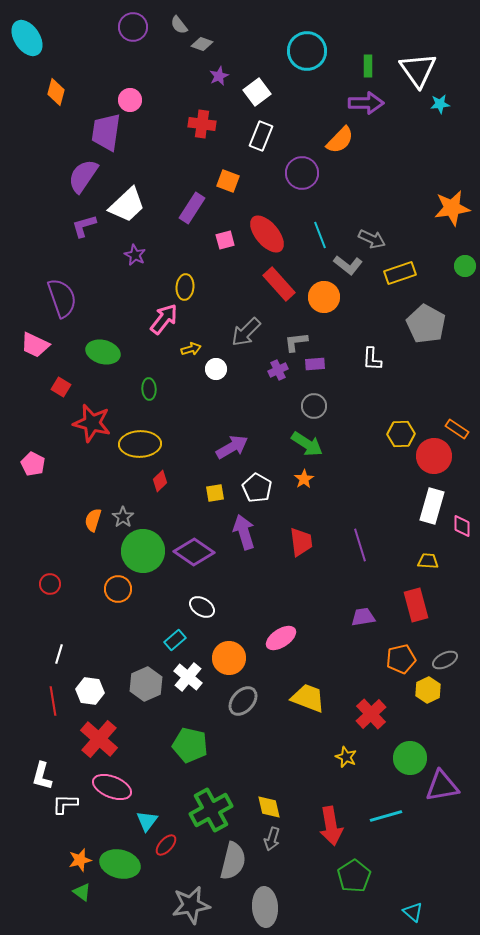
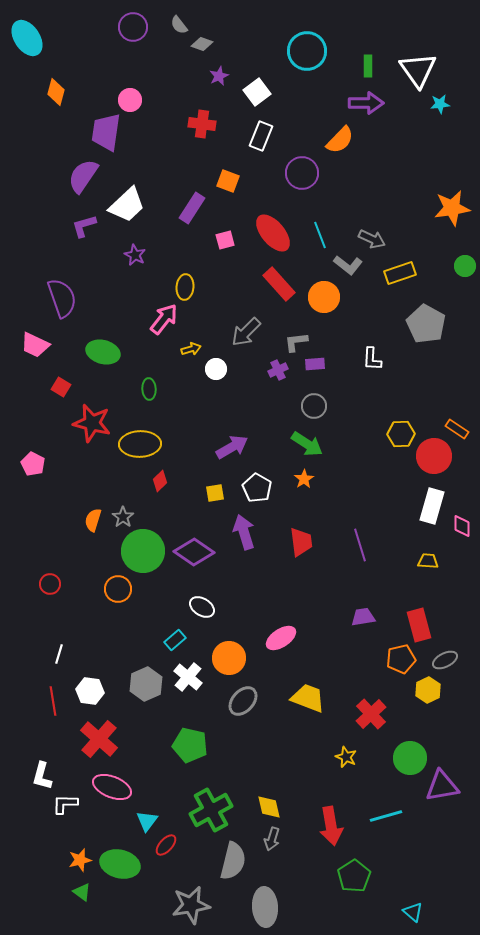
red ellipse at (267, 234): moved 6 px right, 1 px up
red rectangle at (416, 605): moved 3 px right, 20 px down
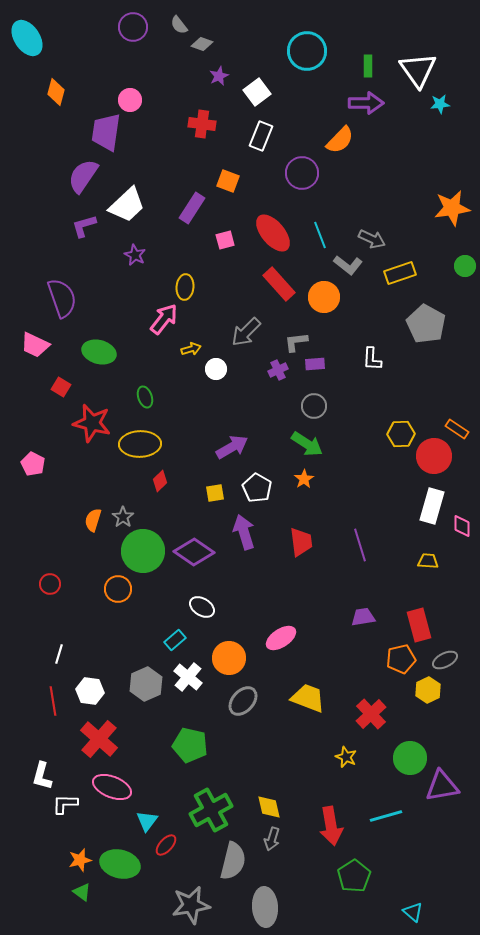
green ellipse at (103, 352): moved 4 px left
green ellipse at (149, 389): moved 4 px left, 8 px down; rotated 15 degrees counterclockwise
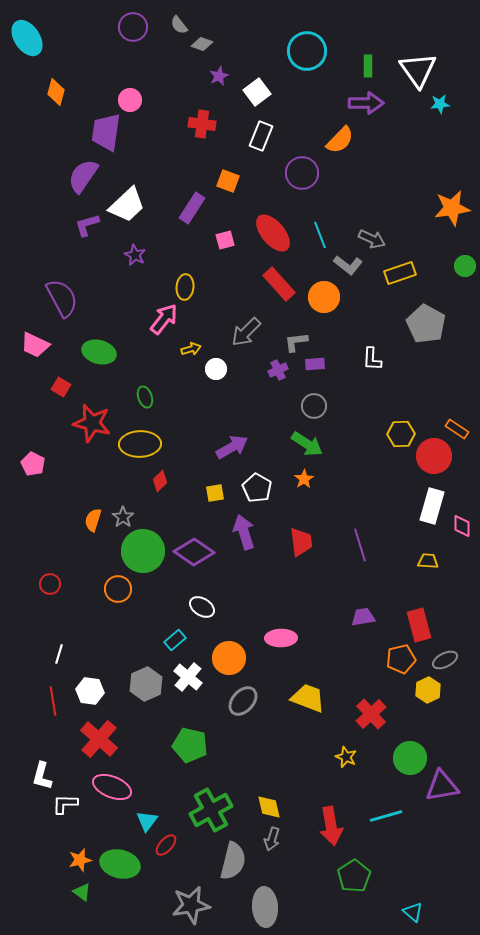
purple L-shape at (84, 226): moved 3 px right, 1 px up
purple semicircle at (62, 298): rotated 9 degrees counterclockwise
pink ellipse at (281, 638): rotated 32 degrees clockwise
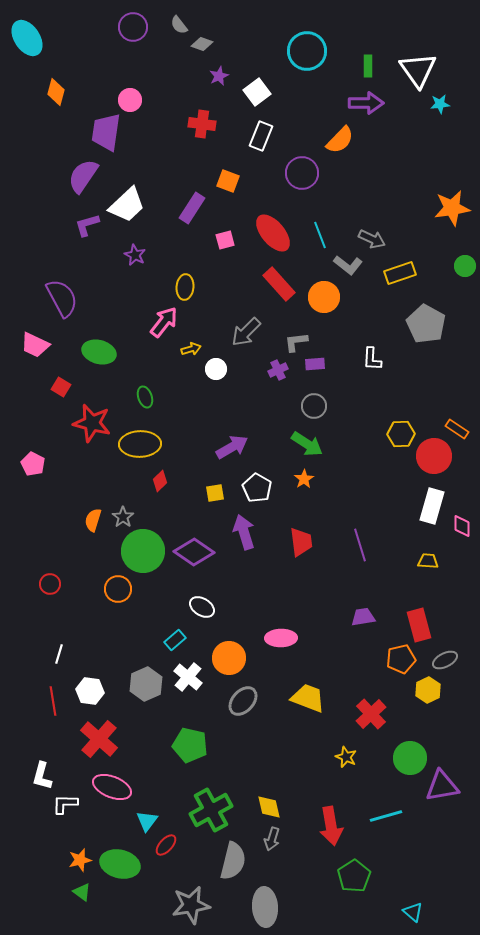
pink arrow at (164, 319): moved 3 px down
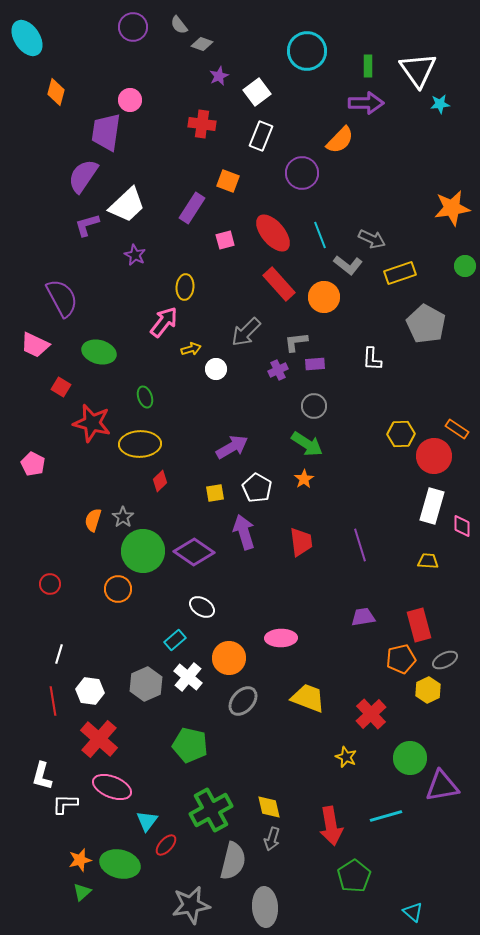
green triangle at (82, 892): rotated 42 degrees clockwise
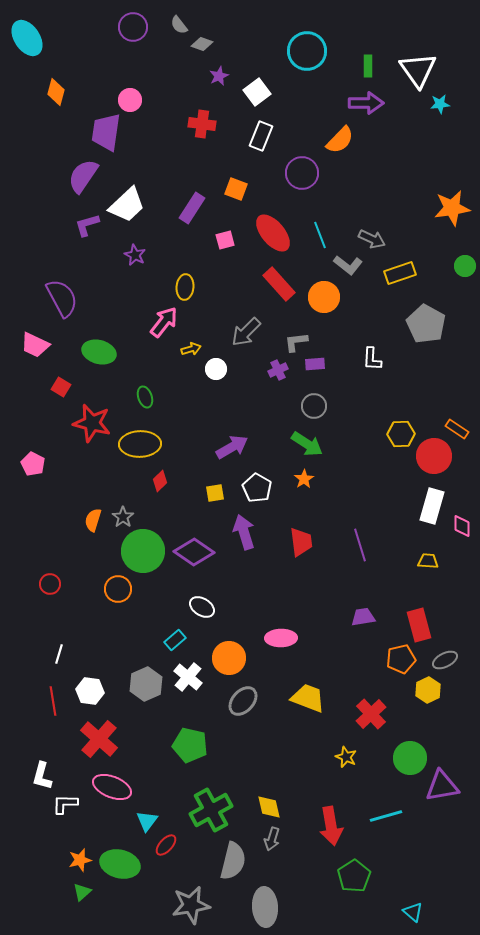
orange square at (228, 181): moved 8 px right, 8 px down
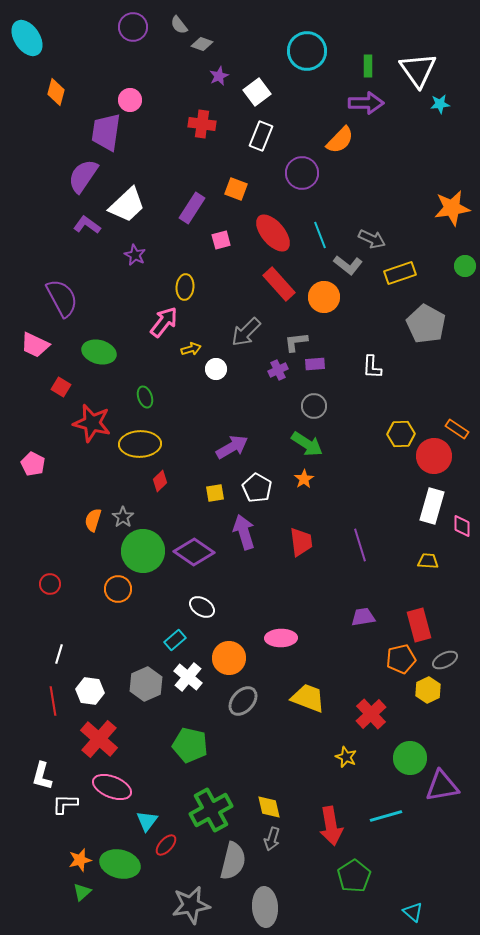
purple L-shape at (87, 225): rotated 52 degrees clockwise
pink square at (225, 240): moved 4 px left
white L-shape at (372, 359): moved 8 px down
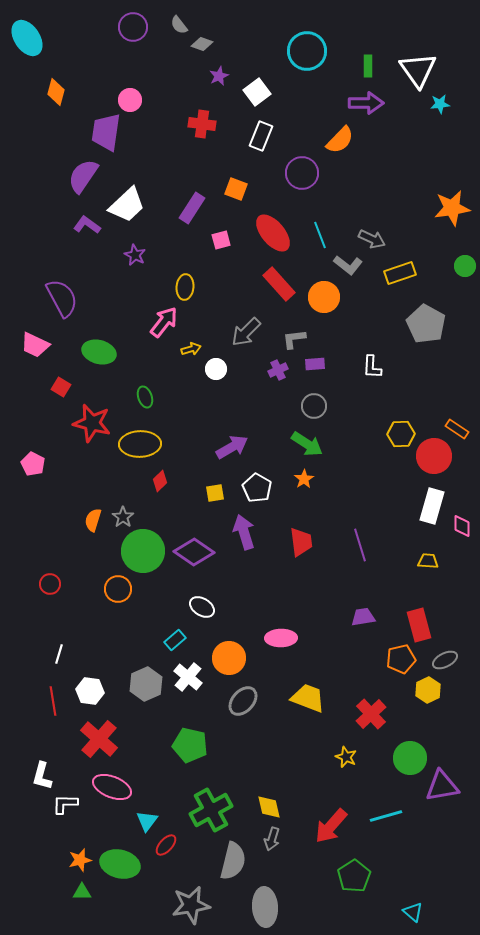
gray L-shape at (296, 342): moved 2 px left, 3 px up
red arrow at (331, 826): rotated 51 degrees clockwise
green triangle at (82, 892): rotated 42 degrees clockwise
